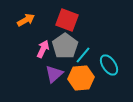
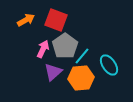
red square: moved 11 px left
cyan line: moved 1 px left, 1 px down
purple triangle: moved 1 px left, 2 px up
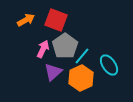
orange hexagon: rotated 20 degrees counterclockwise
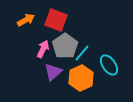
cyan line: moved 3 px up
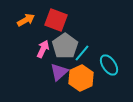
purple triangle: moved 6 px right
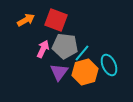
gray pentagon: rotated 30 degrees counterclockwise
cyan ellipse: rotated 10 degrees clockwise
purple triangle: rotated 12 degrees counterclockwise
orange hexagon: moved 4 px right, 6 px up; rotated 10 degrees clockwise
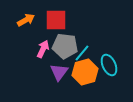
red square: rotated 20 degrees counterclockwise
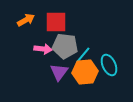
red square: moved 2 px down
pink arrow: rotated 72 degrees clockwise
cyan line: moved 1 px right, 2 px down
orange hexagon: rotated 10 degrees clockwise
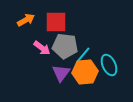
pink arrow: moved 1 px left, 1 px up; rotated 30 degrees clockwise
purple triangle: moved 2 px right, 1 px down
